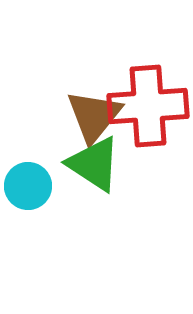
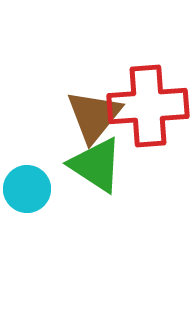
green triangle: moved 2 px right, 1 px down
cyan circle: moved 1 px left, 3 px down
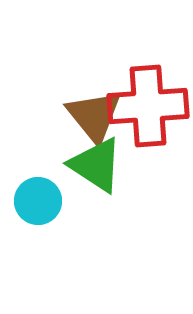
brown triangle: rotated 18 degrees counterclockwise
cyan circle: moved 11 px right, 12 px down
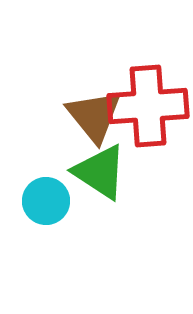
green triangle: moved 4 px right, 7 px down
cyan circle: moved 8 px right
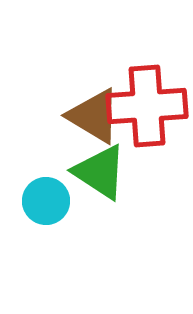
red cross: moved 1 px left
brown triangle: rotated 20 degrees counterclockwise
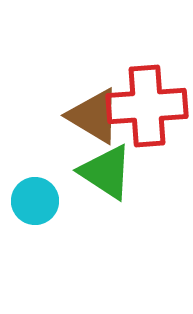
green triangle: moved 6 px right
cyan circle: moved 11 px left
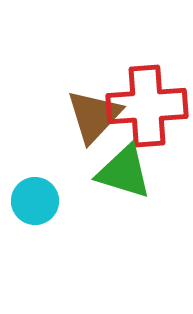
brown triangle: rotated 42 degrees clockwise
green triangle: moved 18 px right; rotated 16 degrees counterclockwise
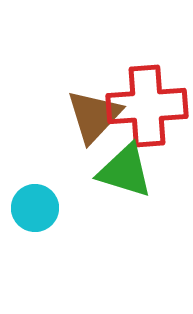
green triangle: moved 1 px right, 1 px up
cyan circle: moved 7 px down
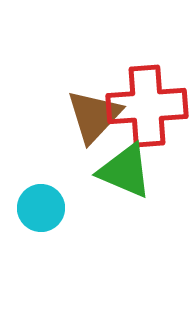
green triangle: rotated 6 degrees clockwise
cyan circle: moved 6 px right
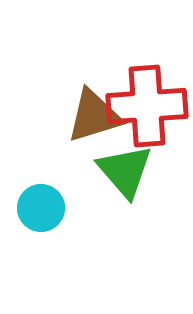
brown triangle: rotated 30 degrees clockwise
green triangle: rotated 26 degrees clockwise
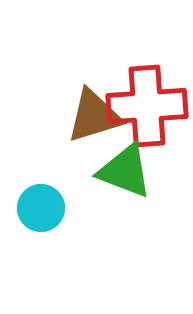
green triangle: rotated 28 degrees counterclockwise
